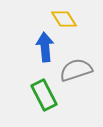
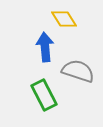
gray semicircle: moved 2 px right, 1 px down; rotated 36 degrees clockwise
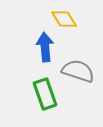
green rectangle: moved 1 px right, 1 px up; rotated 8 degrees clockwise
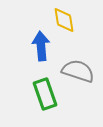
yellow diamond: moved 1 px down; rotated 24 degrees clockwise
blue arrow: moved 4 px left, 1 px up
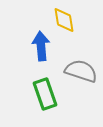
gray semicircle: moved 3 px right
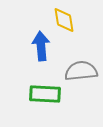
gray semicircle: rotated 24 degrees counterclockwise
green rectangle: rotated 68 degrees counterclockwise
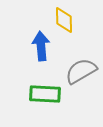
yellow diamond: rotated 8 degrees clockwise
gray semicircle: rotated 24 degrees counterclockwise
